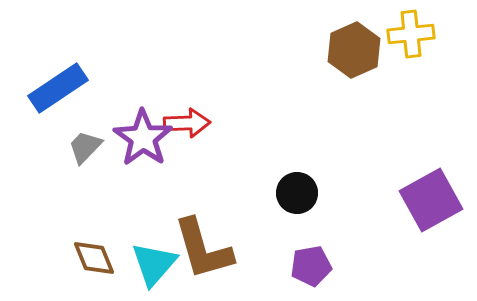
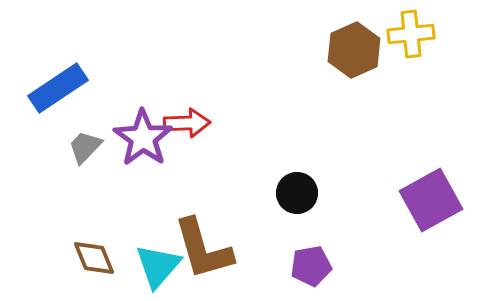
cyan triangle: moved 4 px right, 2 px down
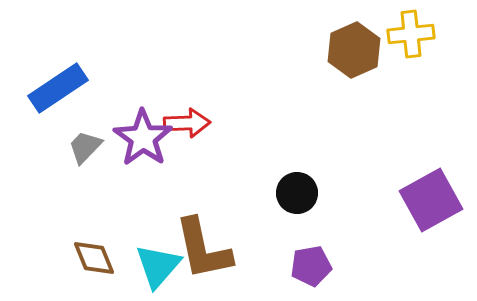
brown L-shape: rotated 4 degrees clockwise
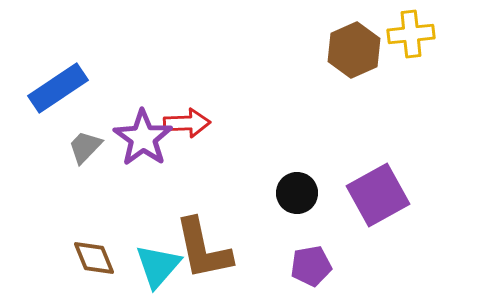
purple square: moved 53 px left, 5 px up
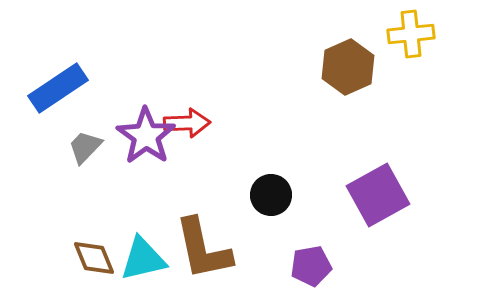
brown hexagon: moved 6 px left, 17 px down
purple star: moved 3 px right, 2 px up
black circle: moved 26 px left, 2 px down
cyan triangle: moved 15 px left, 7 px up; rotated 36 degrees clockwise
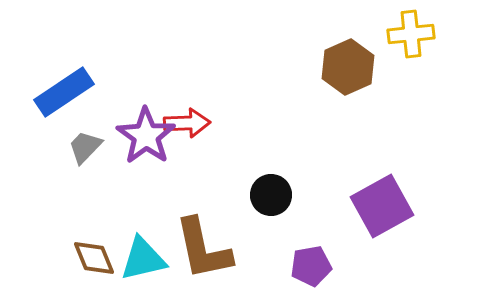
blue rectangle: moved 6 px right, 4 px down
purple square: moved 4 px right, 11 px down
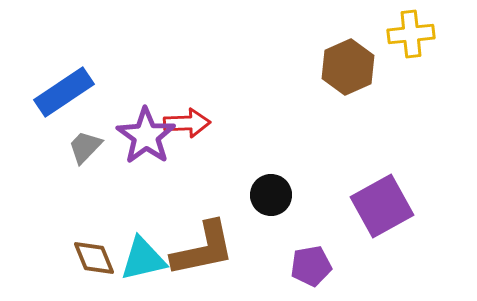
brown L-shape: rotated 90 degrees counterclockwise
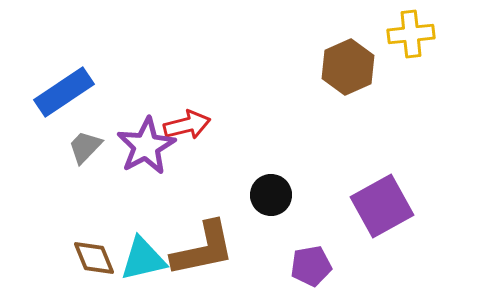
red arrow: moved 2 px down; rotated 12 degrees counterclockwise
purple star: moved 10 px down; rotated 8 degrees clockwise
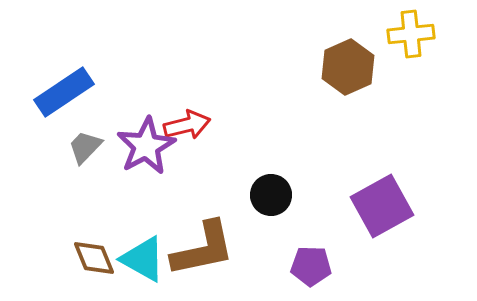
cyan triangle: rotated 42 degrees clockwise
purple pentagon: rotated 12 degrees clockwise
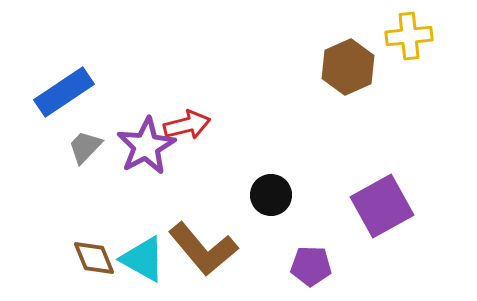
yellow cross: moved 2 px left, 2 px down
brown L-shape: rotated 62 degrees clockwise
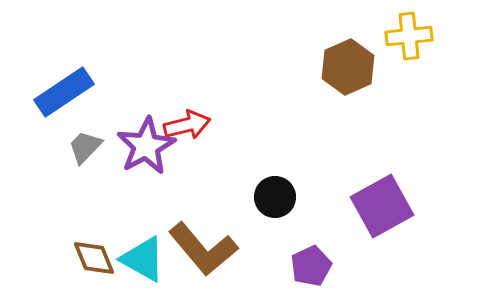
black circle: moved 4 px right, 2 px down
purple pentagon: rotated 27 degrees counterclockwise
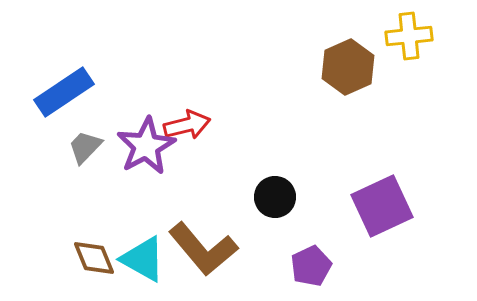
purple square: rotated 4 degrees clockwise
